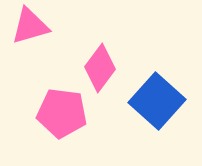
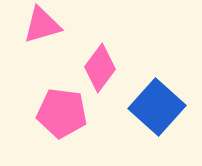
pink triangle: moved 12 px right, 1 px up
blue square: moved 6 px down
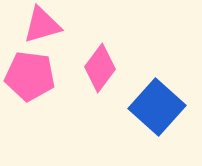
pink pentagon: moved 32 px left, 37 px up
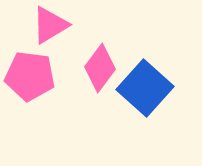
pink triangle: moved 8 px right; rotated 15 degrees counterclockwise
blue square: moved 12 px left, 19 px up
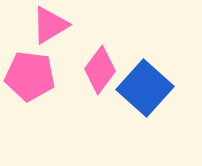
pink diamond: moved 2 px down
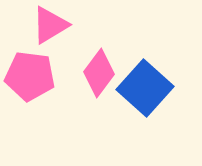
pink diamond: moved 1 px left, 3 px down
